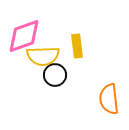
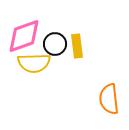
yellow semicircle: moved 9 px left, 7 px down
black circle: moved 31 px up
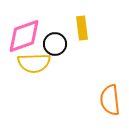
yellow rectangle: moved 5 px right, 18 px up
orange semicircle: moved 1 px right, 1 px down
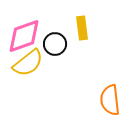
yellow semicircle: moved 6 px left; rotated 36 degrees counterclockwise
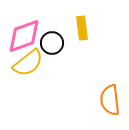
black circle: moved 3 px left, 1 px up
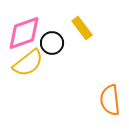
yellow rectangle: rotated 30 degrees counterclockwise
pink diamond: moved 3 px up
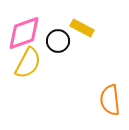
yellow rectangle: rotated 25 degrees counterclockwise
black circle: moved 6 px right, 2 px up
yellow semicircle: rotated 24 degrees counterclockwise
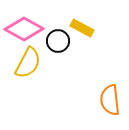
pink diamond: moved 4 px up; rotated 48 degrees clockwise
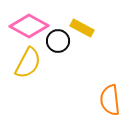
pink diamond: moved 5 px right, 3 px up
